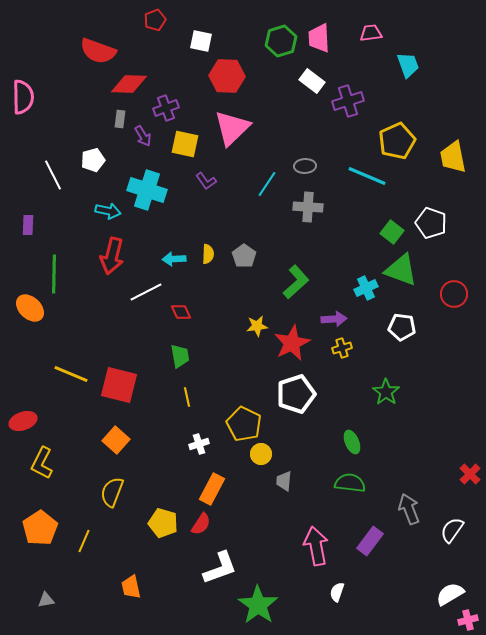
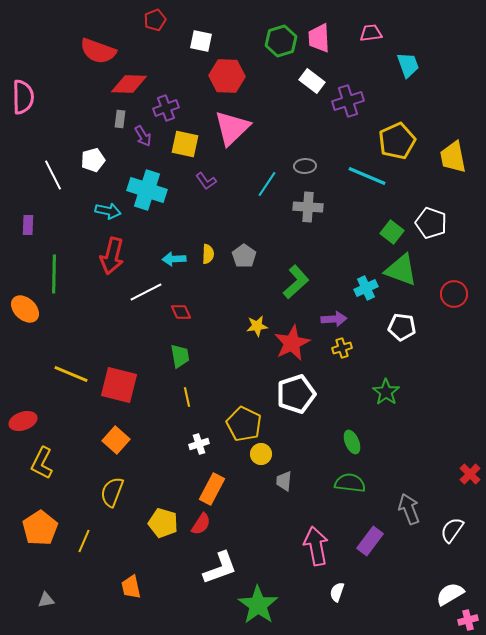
orange ellipse at (30, 308): moved 5 px left, 1 px down
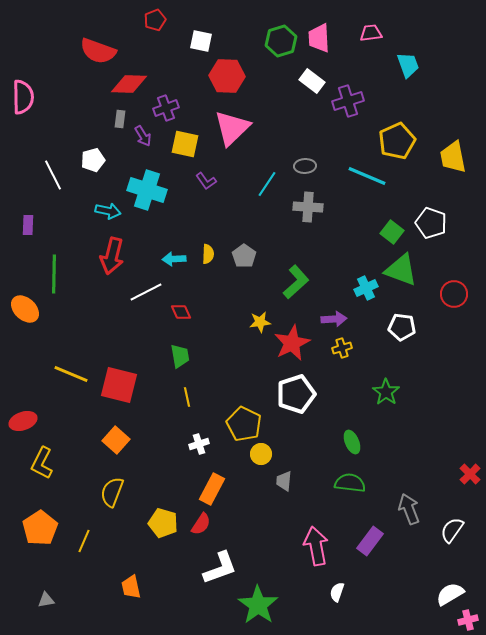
yellow star at (257, 326): moved 3 px right, 4 px up
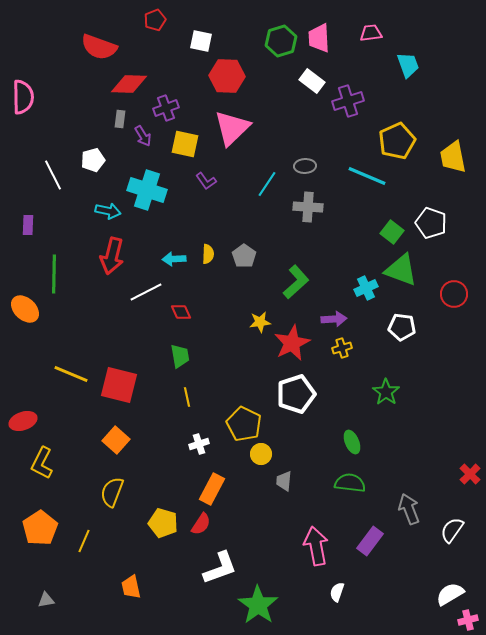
red semicircle at (98, 51): moved 1 px right, 4 px up
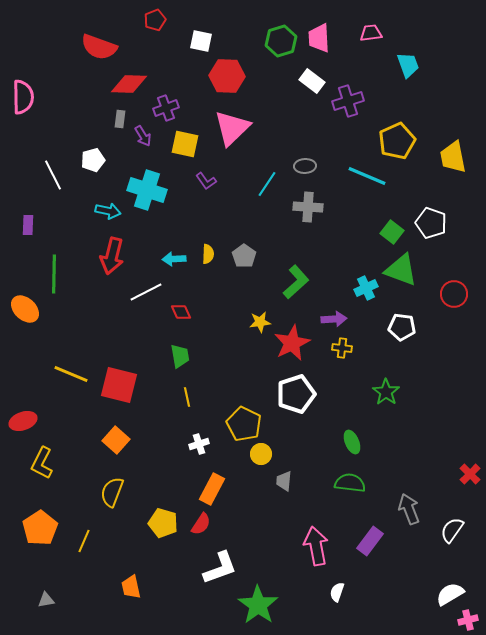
yellow cross at (342, 348): rotated 24 degrees clockwise
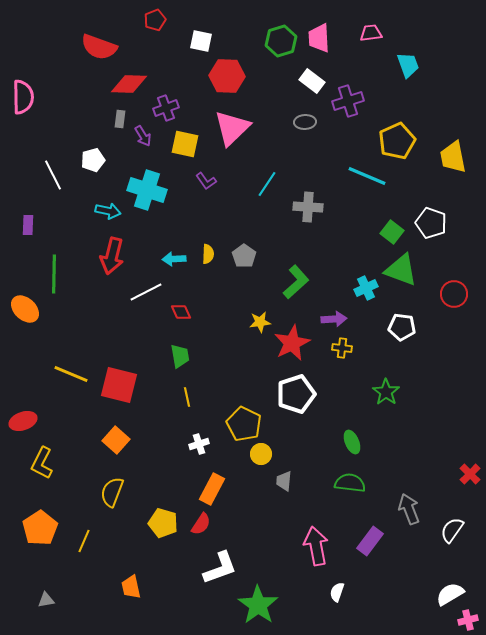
gray ellipse at (305, 166): moved 44 px up
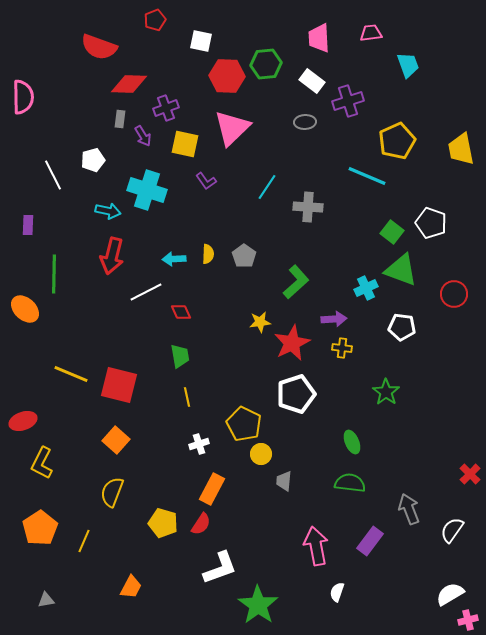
green hexagon at (281, 41): moved 15 px left, 23 px down; rotated 12 degrees clockwise
yellow trapezoid at (453, 157): moved 8 px right, 8 px up
cyan line at (267, 184): moved 3 px down
orange trapezoid at (131, 587): rotated 140 degrees counterclockwise
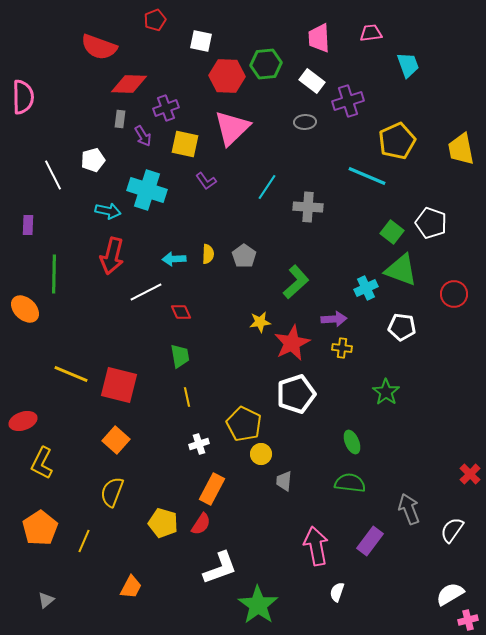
gray triangle at (46, 600): rotated 30 degrees counterclockwise
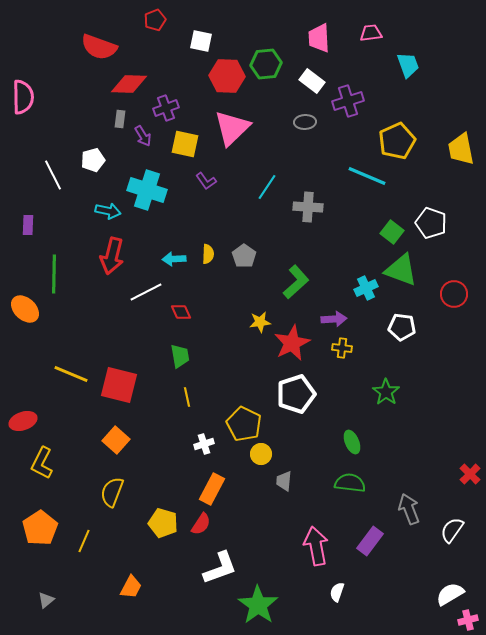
white cross at (199, 444): moved 5 px right
